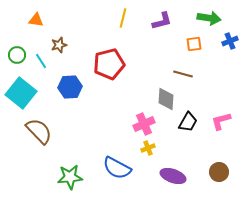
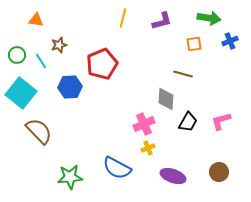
red pentagon: moved 7 px left; rotated 8 degrees counterclockwise
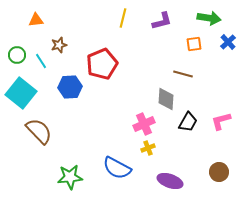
orange triangle: rotated 14 degrees counterclockwise
blue cross: moved 2 px left, 1 px down; rotated 21 degrees counterclockwise
purple ellipse: moved 3 px left, 5 px down
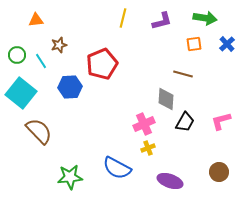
green arrow: moved 4 px left
blue cross: moved 1 px left, 2 px down
black trapezoid: moved 3 px left
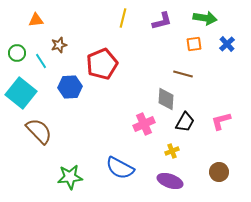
green circle: moved 2 px up
yellow cross: moved 24 px right, 3 px down
blue semicircle: moved 3 px right
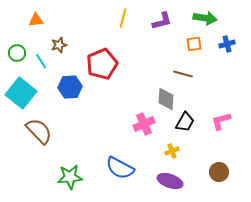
blue cross: rotated 28 degrees clockwise
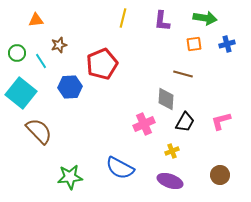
purple L-shape: rotated 110 degrees clockwise
brown circle: moved 1 px right, 3 px down
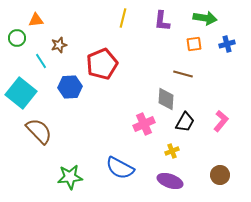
green circle: moved 15 px up
pink L-shape: rotated 145 degrees clockwise
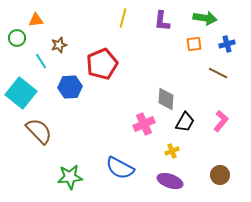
brown line: moved 35 px right, 1 px up; rotated 12 degrees clockwise
